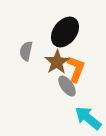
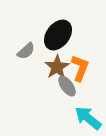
black ellipse: moved 7 px left, 3 px down
gray semicircle: rotated 144 degrees counterclockwise
brown star: moved 5 px down
orange L-shape: moved 4 px right, 1 px up
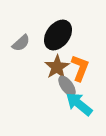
gray semicircle: moved 5 px left, 8 px up
cyan arrow: moved 9 px left, 14 px up
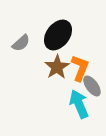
gray ellipse: moved 25 px right
cyan arrow: rotated 28 degrees clockwise
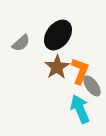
orange L-shape: moved 3 px down
cyan arrow: moved 1 px right, 5 px down
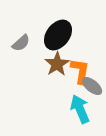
brown star: moved 3 px up
orange L-shape: rotated 12 degrees counterclockwise
gray ellipse: rotated 15 degrees counterclockwise
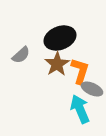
black ellipse: moved 2 px right, 3 px down; rotated 32 degrees clockwise
gray semicircle: moved 12 px down
orange L-shape: rotated 8 degrees clockwise
gray ellipse: moved 3 px down; rotated 15 degrees counterclockwise
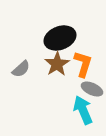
gray semicircle: moved 14 px down
orange L-shape: moved 3 px right, 7 px up
cyan arrow: moved 3 px right, 1 px down
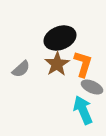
gray ellipse: moved 2 px up
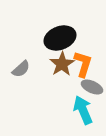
brown star: moved 5 px right
